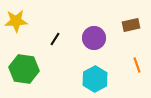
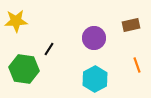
black line: moved 6 px left, 10 px down
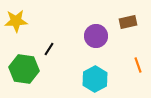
brown rectangle: moved 3 px left, 3 px up
purple circle: moved 2 px right, 2 px up
orange line: moved 1 px right
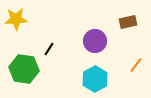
yellow star: moved 2 px up
purple circle: moved 1 px left, 5 px down
orange line: moved 2 px left; rotated 56 degrees clockwise
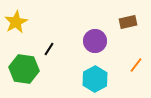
yellow star: moved 3 px down; rotated 25 degrees counterclockwise
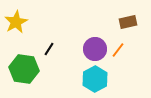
purple circle: moved 8 px down
orange line: moved 18 px left, 15 px up
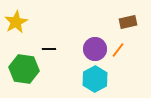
black line: rotated 56 degrees clockwise
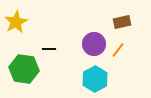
brown rectangle: moved 6 px left
purple circle: moved 1 px left, 5 px up
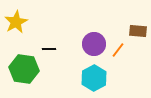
brown rectangle: moved 16 px right, 9 px down; rotated 18 degrees clockwise
cyan hexagon: moved 1 px left, 1 px up
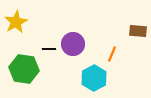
purple circle: moved 21 px left
orange line: moved 6 px left, 4 px down; rotated 14 degrees counterclockwise
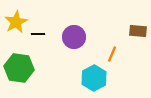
purple circle: moved 1 px right, 7 px up
black line: moved 11 px left, 15 px up
green hexagon: moved 5 px left, 1 px up
